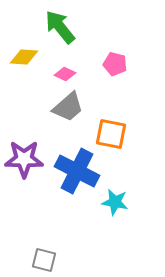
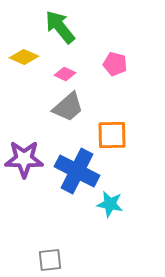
yellow diamond: rotated 20 degrees clockwise
orange square: moved 1 px right, 1 px down; rotated 12 degrees counterclockwise
cyan star: moved 5 px left, 2 px down
gray square: moved 6 px right; rotated 20 degrees counterclockwise
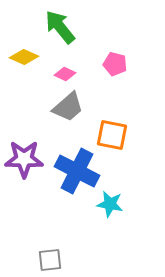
orange square: rotated 12 degrees clockwise
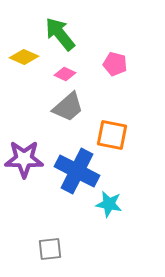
green arrow: moved 7 px down
cyan star: moved 1 px left
gray square: moved 11 px up
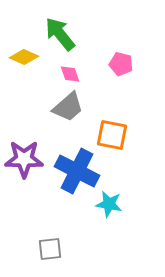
pink pentagon: moved 6 px right
pink diamond: moved 5 px right; rotated 45 degrees clockwise
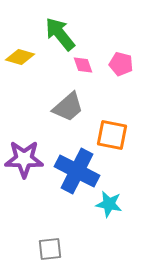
yellow diamond: moved 4 px left; rotated 8 degrees counterclockwise
pink diamond: moved 13 px right, 9 px up
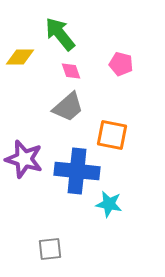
yellow diamond: rotated 16 degrees counterclockwise
pink diamond: moved 12 px left, 6 px down
purple star: rotated 15 degrees clockwise
blue cross: rotated 21 degrees counterclockwise
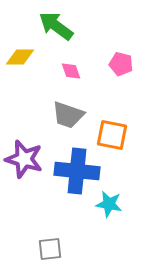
green arrow: moved 4 px left, 8 px up; rotated 15 degrees counterclockwise
gray trapezoid: moved 8 px down; rotated 60 degrees clockwise
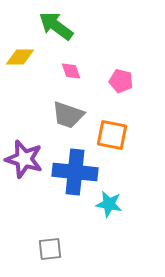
pink pentagon: moved 17 px down
blue cross: moved 2 px left, 1 px down
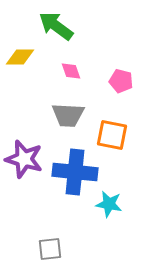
gray trapezoid: rotated 16 degrees counterclockwise
